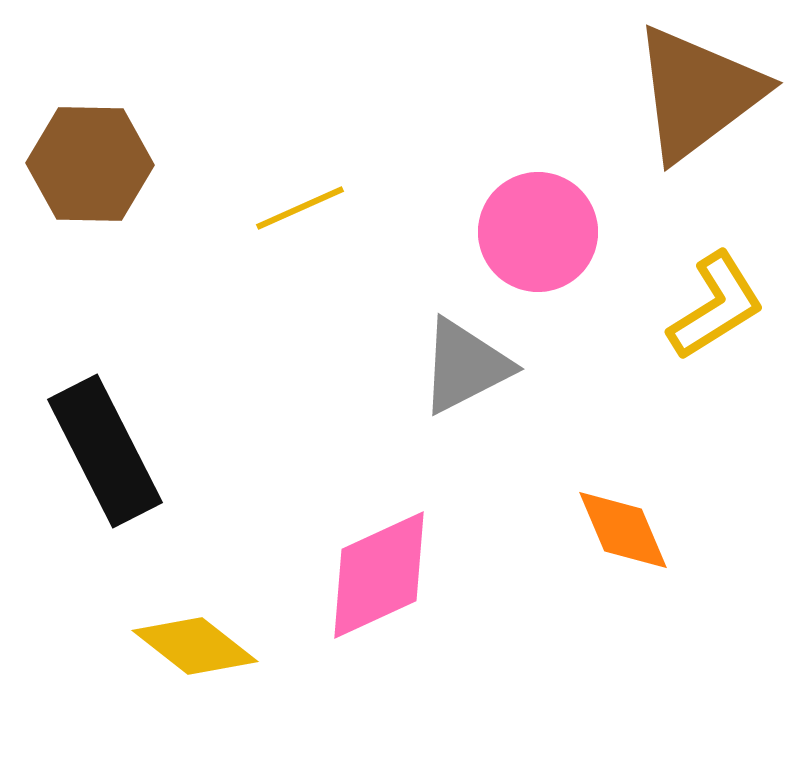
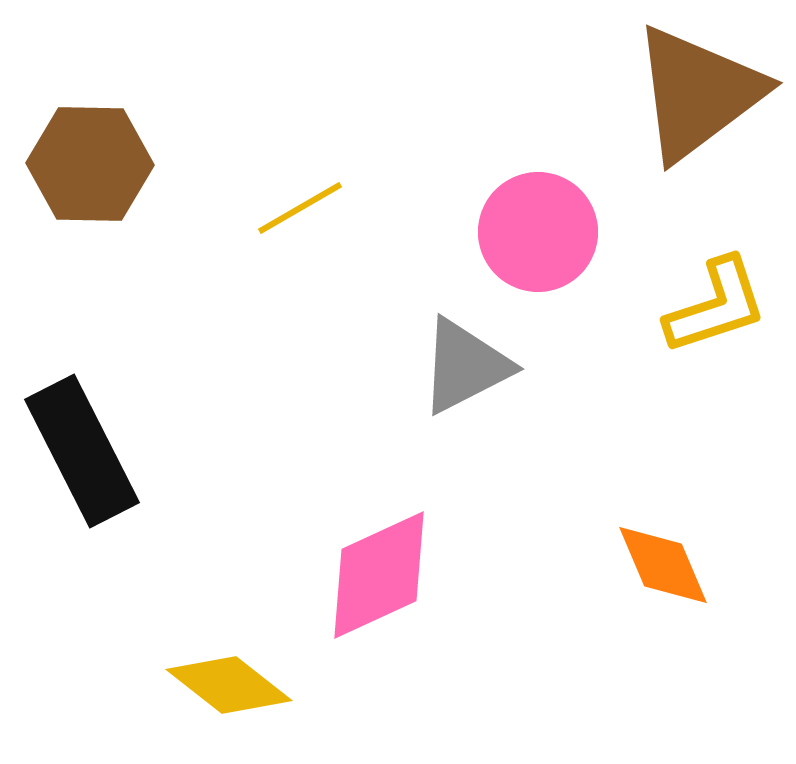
yellow line: rotated 6 degrees counterclockwise
yellow L-shape: rotated 14 degrees clockwise
black rectangle: moved 23 px left
orange diamond: moved 40 px right, 35 px down
yellow diamond: moved 34 px right, 39 px down
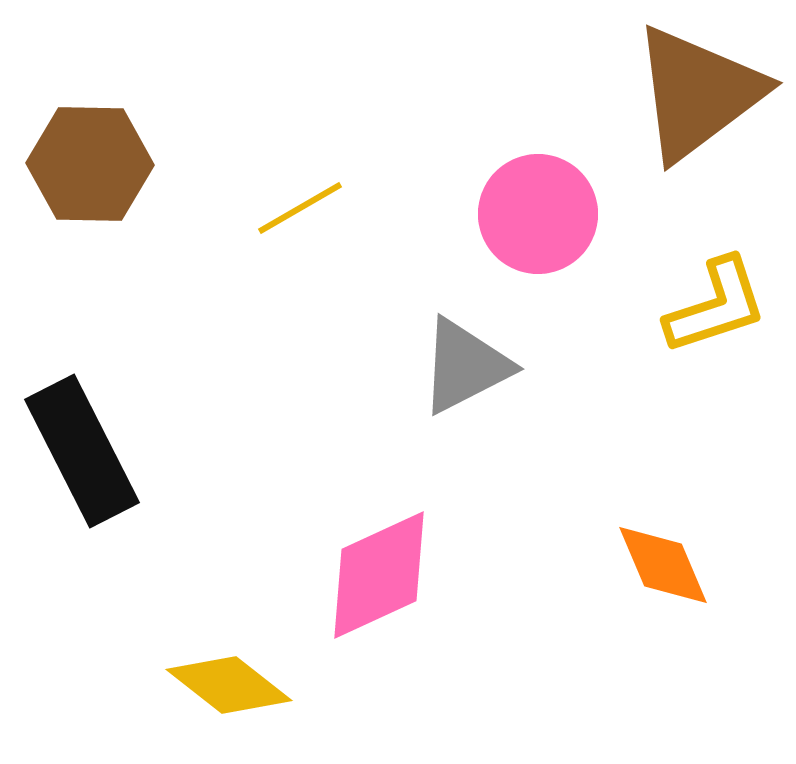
pink circle: moved 18 px up
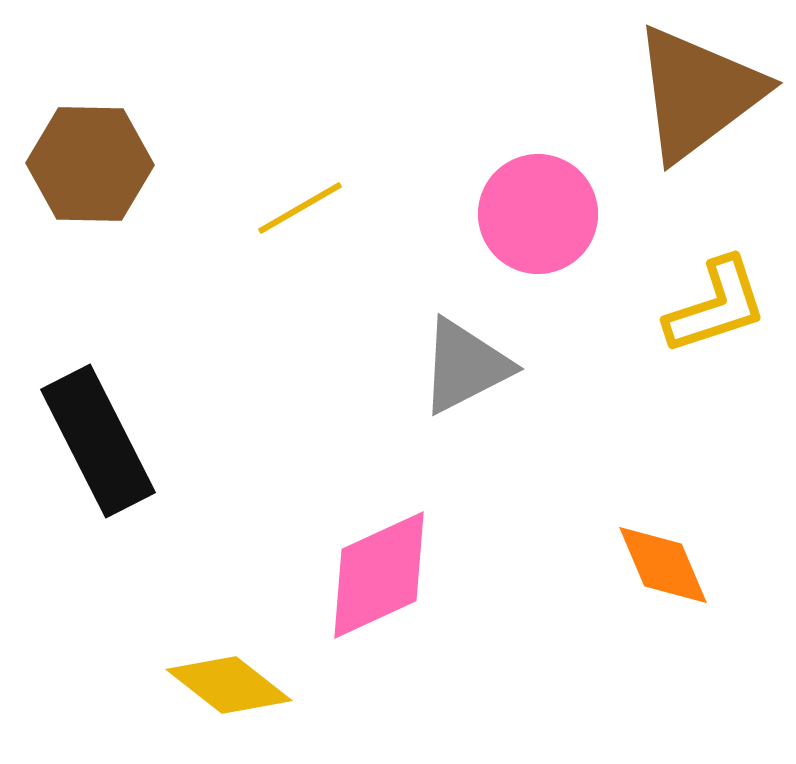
black rectangle: moved 16 px right, 10 px up
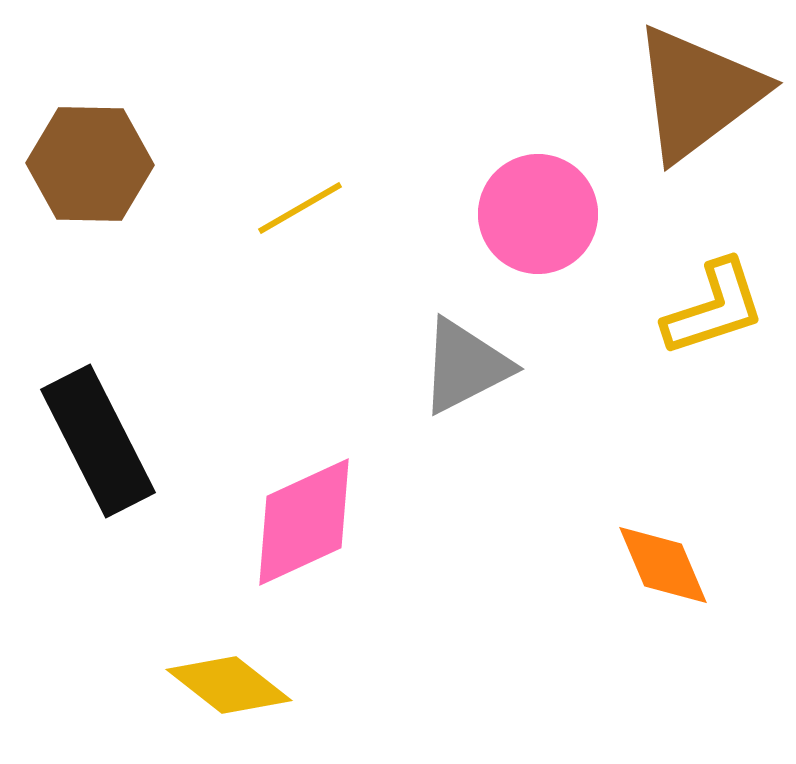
yellow L-shape: moved 2 px left, 2 px down
pink diamond: moved 75 px left, 53 px up
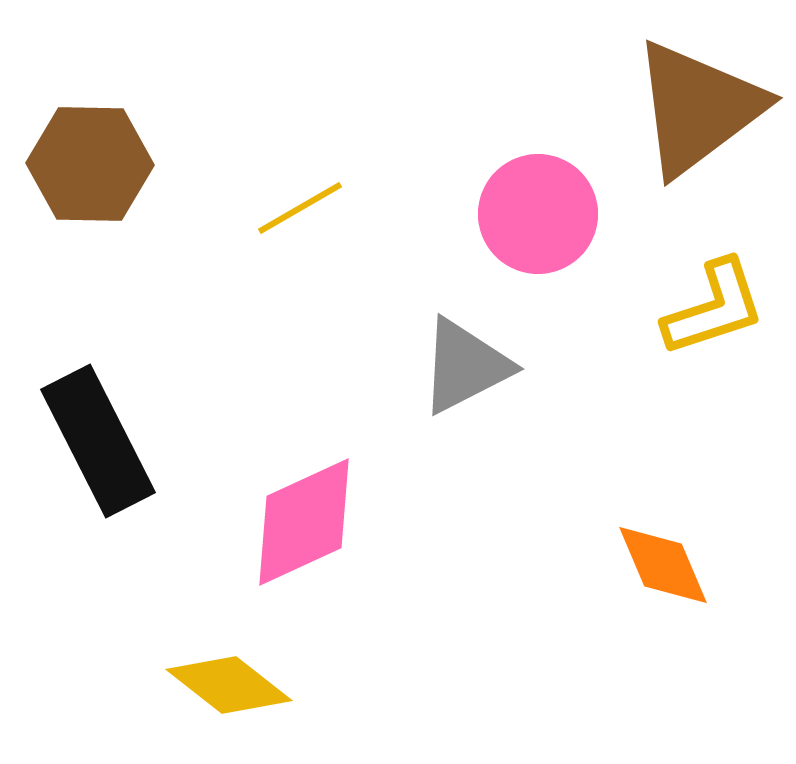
brown triangle: moved 15 px down
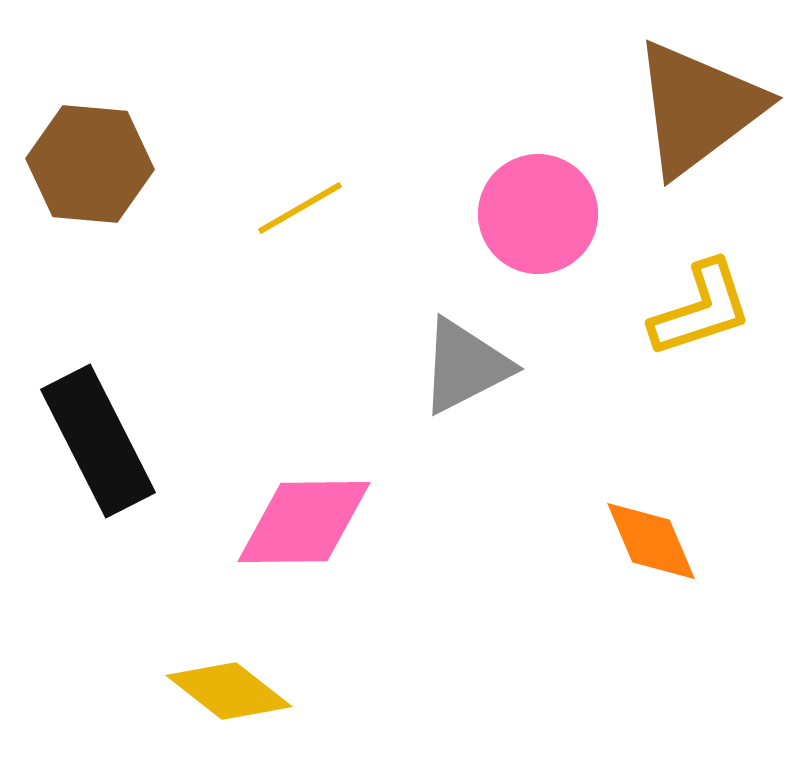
brown hexagon: rotated 4 degrees clockwise
yellow L-shape: moved 13 px left, 1 px down
pink diamond: rotated 24 degrees clockwise
orange diamond: moved 12 px left, 24 px up
yellow diamond: moved 6 px down
